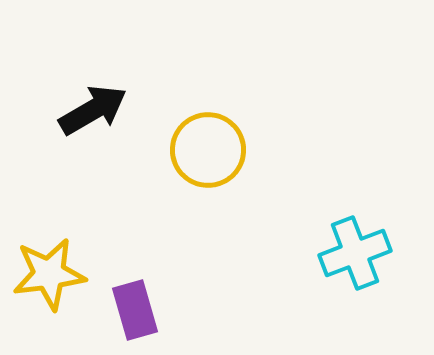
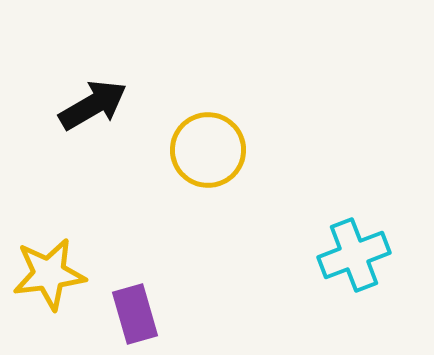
black arrow: moved 5 px up
cyan cross: moved 1 px left, 2 px down
purple rectangle: moved 4 px down
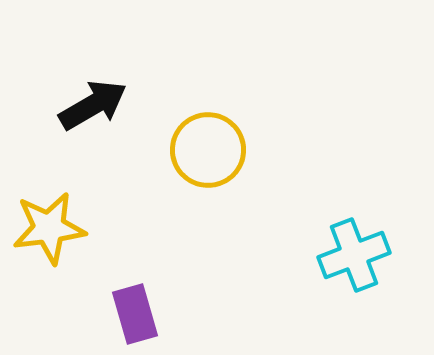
yellow star: moved 46 px up
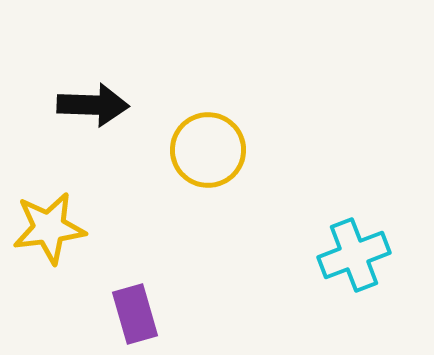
black arrow: rotated 32 degrees clockwise
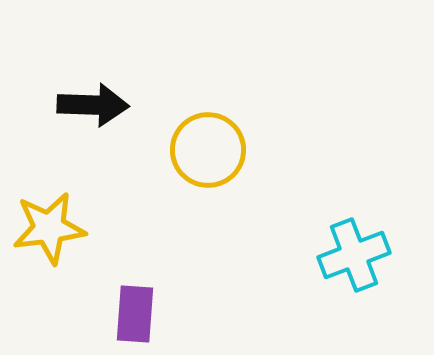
purple rectangle: rotated 20 degrees clockwise
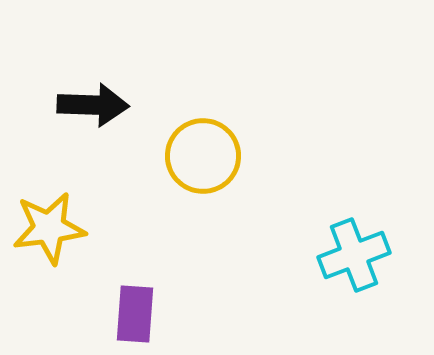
yellow circle: moved 5 px left, 6 px down
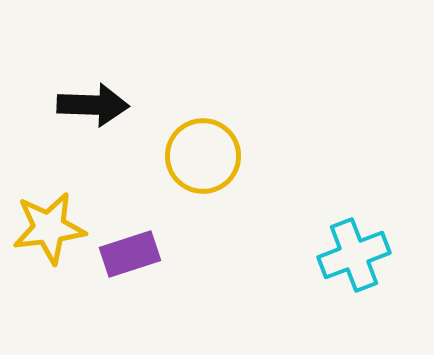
purple rectangle: moved 5 px left, 60 px up; rotated 68 degrees clockwise
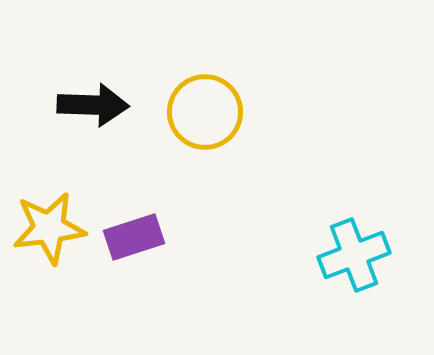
yellow circle: moved 2 px right, 44 px up
purple rectangle: moved 4 px right, 17 px up
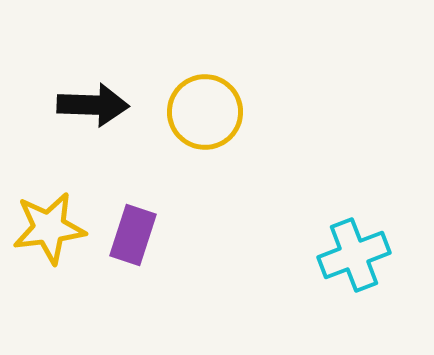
purple rectangle: moved 1 px left, 2 px up; rotated 54 degrees counterclockwise
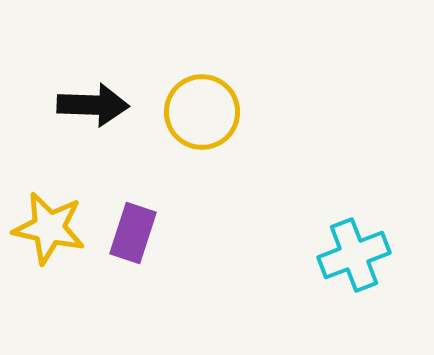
yellow circle: moved 3 px left
yellow star: rotated 20 degrees clockwise
purple rectangle: moved 2 px up
